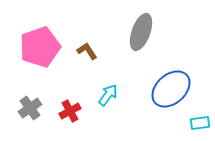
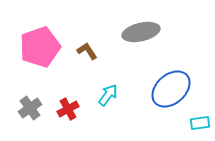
gray ellipse: rotated 57 degrees clockwise
red cross: moved 2 px left, 2 px up
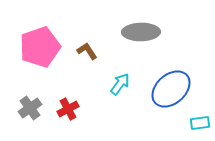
gray ellipse: rotated 12 degrees clockwise
cyan arrow: moved 12 px right, 11 px up
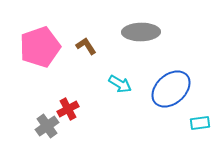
brown L-shape: moved 1 px left, 5 px up
cyan arrow: rotated 85 degrees clockwise
gray cross: moved 17 px right, 18 px down
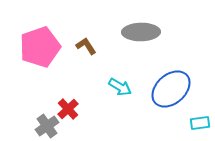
cyan arrow: moved 3 px down
red cross: rotated 15 degrees counterclockwise
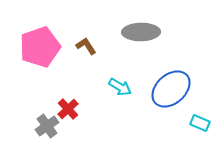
cyan rectangle: rotated 30 degrees clockwise
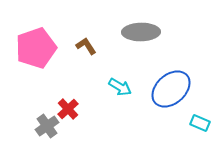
pink pentagon: moved 4 px left, 1 px down
